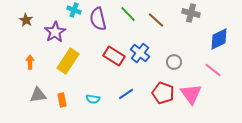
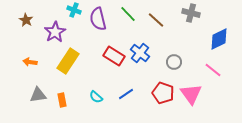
orange arrow: rotated 80 degrees counterclockwise
cyan semicircle: moved 3 px right, 2 px up; rotated 32 degrees clockwise
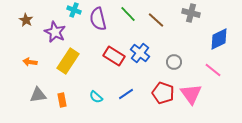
purple star: rotated 15 degrees counterclockwise
